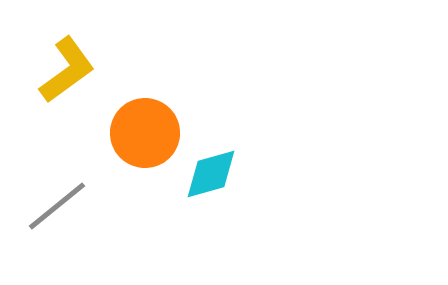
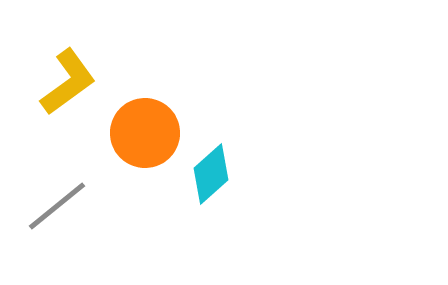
yellow L-shape: moved 1 px right, 12 px down
cyan diamond: rotated 26 degrees counterclockwise
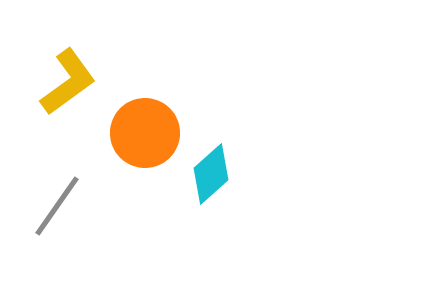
gray line: rotated 16 degrees counterclockwise
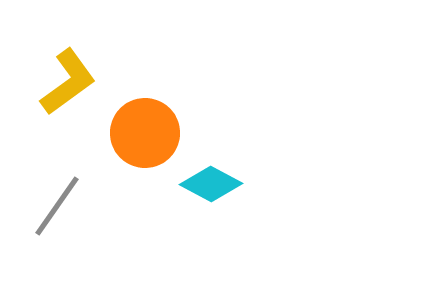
cyan diamond: moved 10 px down; rotated 70 degrees clockwise
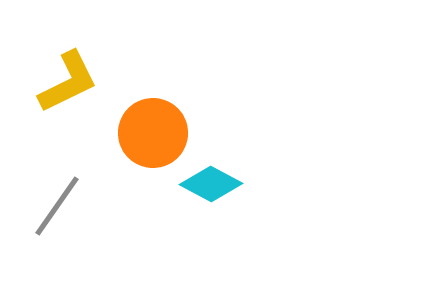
yellow L-shape: rotated 10 degrees clockwise
orange circle: moved 8 px right
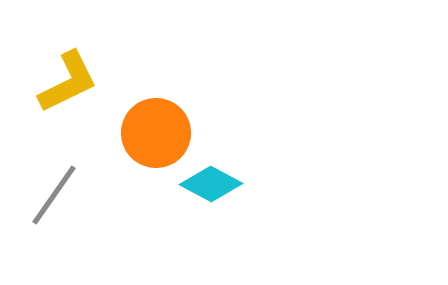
orange circle: moved 3 px right
gray line: moved 3 px left, 11 px up
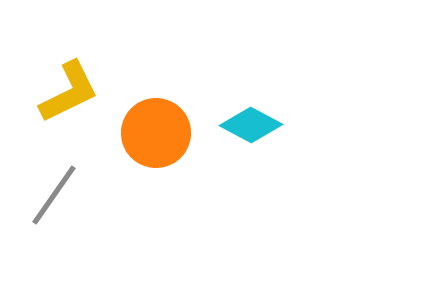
yellow L-shape: moved 1 px right, 10 px down
cyan diamond: moved 40 px right, 59 px up
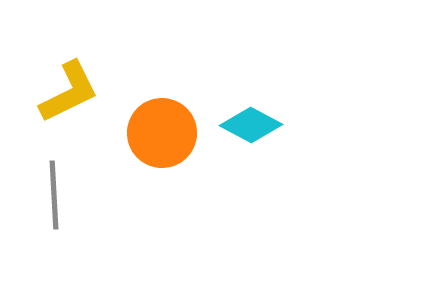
orange circle: moved 6 px right
gray line: rotated 38 degrees counterclockwise
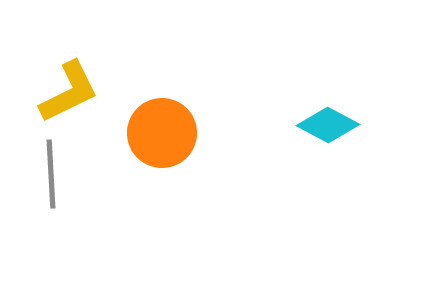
cyan diamond: moved 77 px right
gray line: moved 3 px left, 21 px up
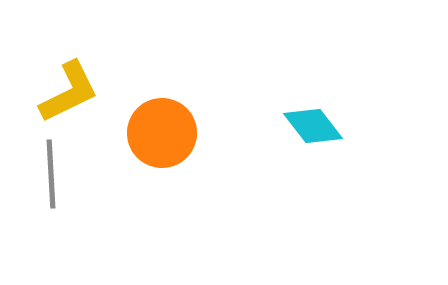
cyan diamond: moved 15 px left, 1 px down; rotated 24 degrees clockwise
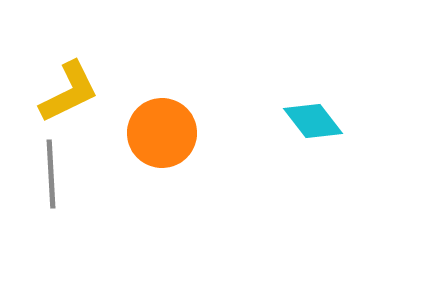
cyan diamond: moved 5 px up
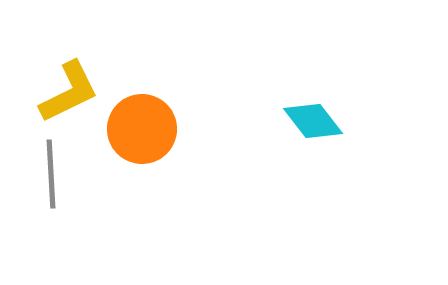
orange circle: moved 20 px left, 4 px up
